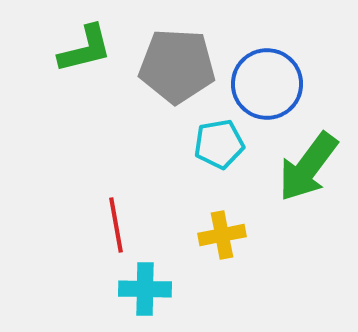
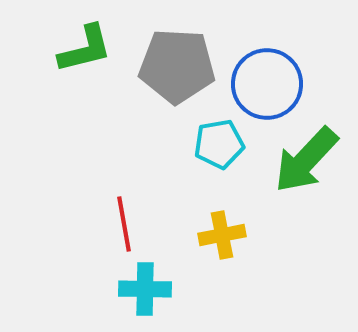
green arrow: moved 2 px left, 7 px up; rotated 6 degrees clockwise
red line: moved 8 px right, 1 px up
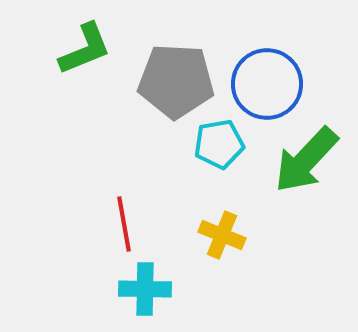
green L-shape: rotated 8 degrees counterclockwise
gray pentagon: moved 1 px left, 15 px down
yellow cross: rotated 33 degrees clockwise
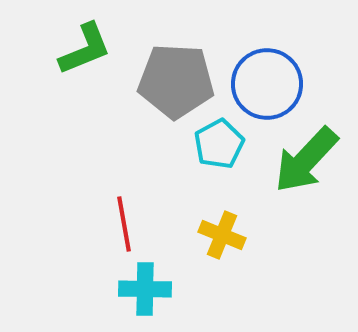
cyan pentagon: rotated 18 degrees counterclockwise
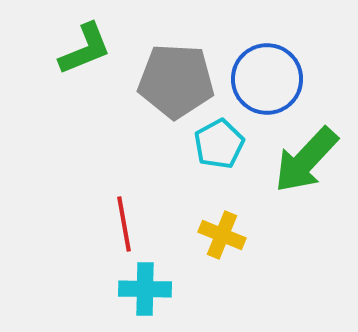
blue circle: moved 5 px up
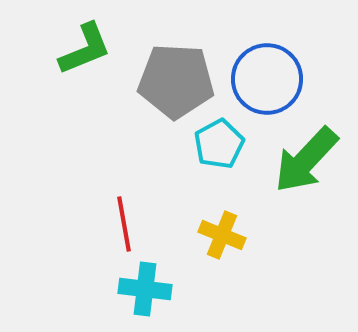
cyan cross: rotated 6 degrees clockwise
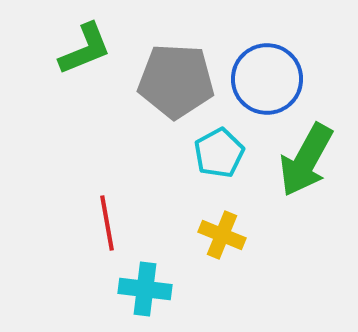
cyan pentagon: moved 9 px down
green arrow: rotated 14 degrees counterclockwise
red line: moved 17 px left, 1 px up
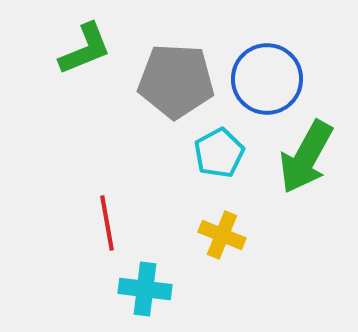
green arrow: moved 3 px up
